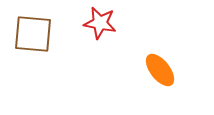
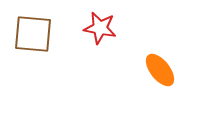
red star: moved 5 px down
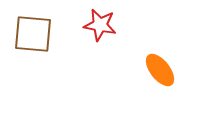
red star: moved 3 px up
